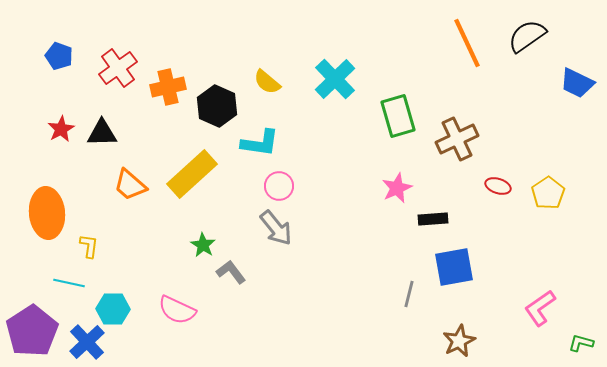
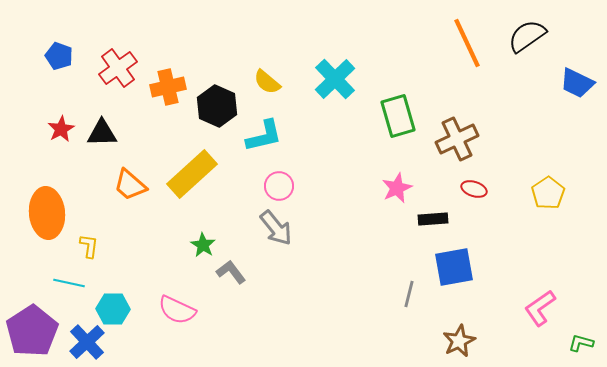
cyan L-shape: moved 4 px right, 7 px up; rotated 21 degrees counterclockwise
red ellipse: moved 24 px left, 3 px down
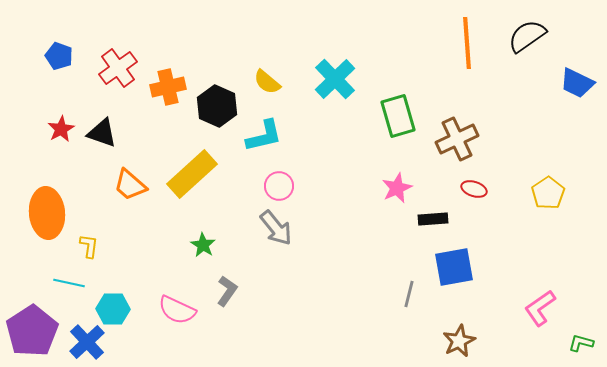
orange line: rotated 21 degrees clockwise
black triangle: rotated 20 degrees clockwise
gray L-shape: moved 4 px left, 19 px down; rotated 72 degrees clockwise
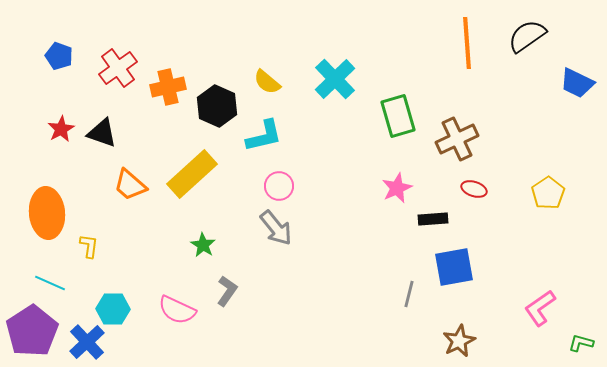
cyan line: moved 19 px left; rotated 12 degrees clockwise
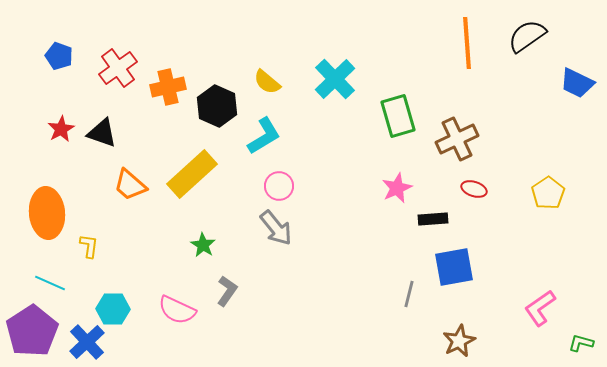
cyan L-shape: rotated 18 degrees counterclockwise
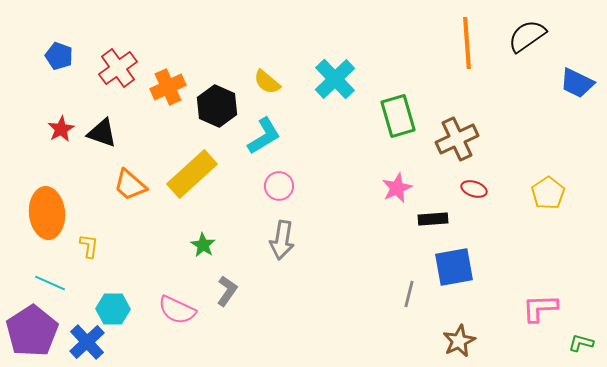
orange cross: rotated 12 degrees counterclockwise
gray arrow: moved 6 px right, 12 px down; rotated 48 degrees clockwise
pink L-shape: rotated 33 degrees clockwise
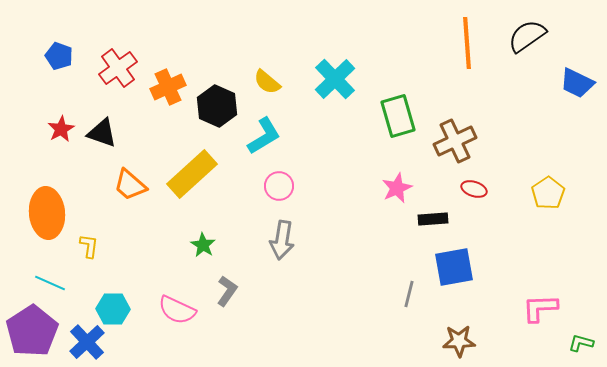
brown cross: moved 2 px left, 2 px down
brown star: rotated 24 degrees clockwise
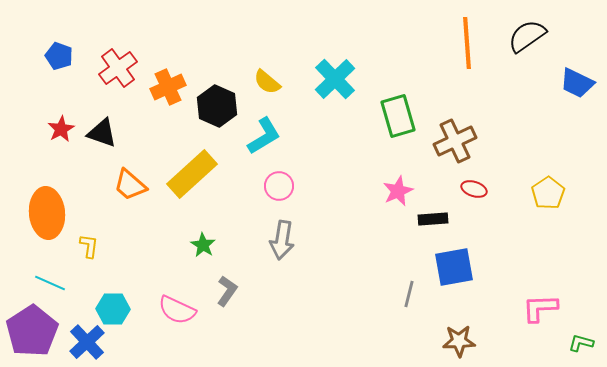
pink star: moved 1 px right, 3 px down
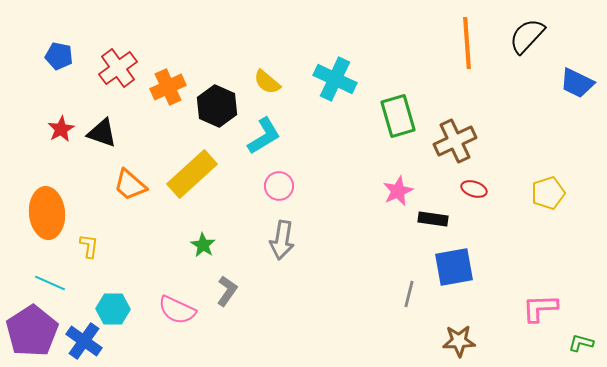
black semicircle: rotated 12 degrees counterclockwise
blue pentagon: rotated 8 degrees counterclockwise
cyan cross: rotated 21 degrees counterclockwise
yellow pentagon: rotated 16 degrees clockwise
black rectangle: rotated 12 degrees clockwise
blue cross: moved 3 px left, 1 px up; rotated 12 degrees counterclockwise
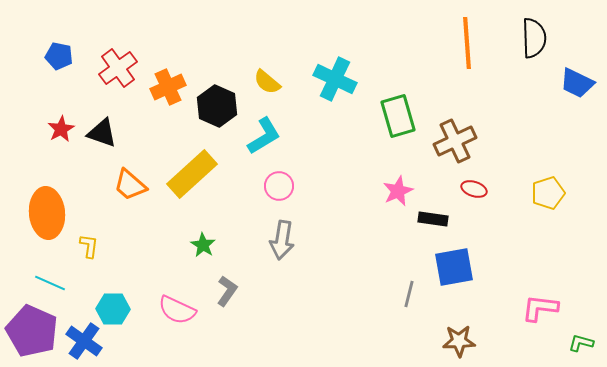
black semicircle: moved 7 px right, 2 px down; rotated 135 degrees clockwise
pink L-shape: rotated 9 degrees clockwise
purple pentagon: rotated 15 degrees counterclockwise
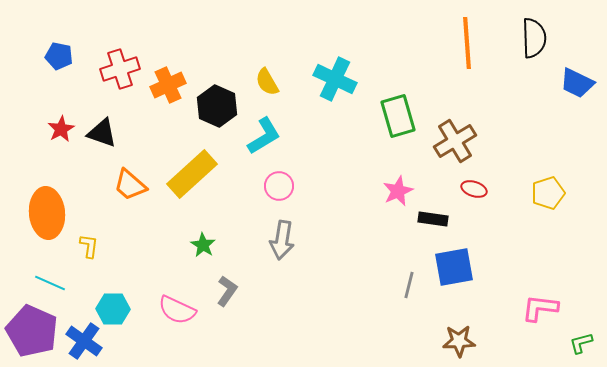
red cross: moved 2 px right, 1 px down; rotated 18 degrees clockwise
yellow semicircle: rotated 20 degrees clockwise
orange cross: moved 2 px up
brown cross: rotated 6 degrees counterclockwise
gray line: moved 9 px up
green L-shape: rotated 30 degrees counterclockwise
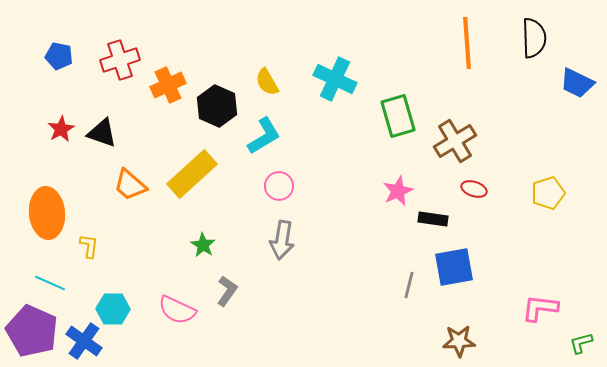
red cross: moved 9 px up
